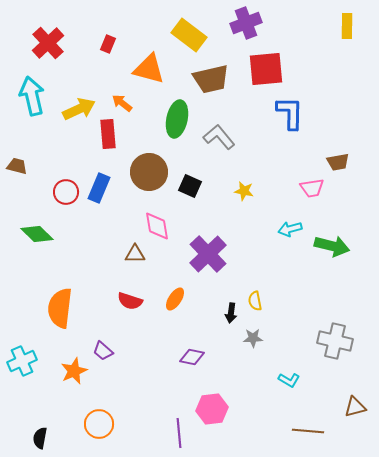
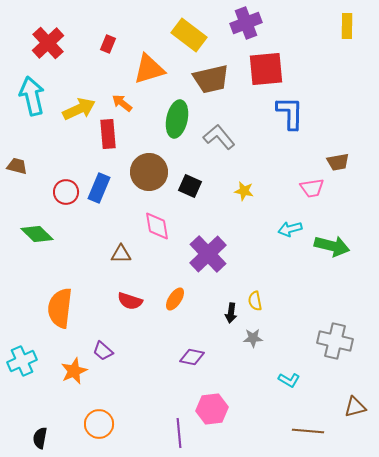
orange triangle at (149, 69): rotated 32 degrees counterclockwise
brown triangle at (135, 254): moved 14 px left
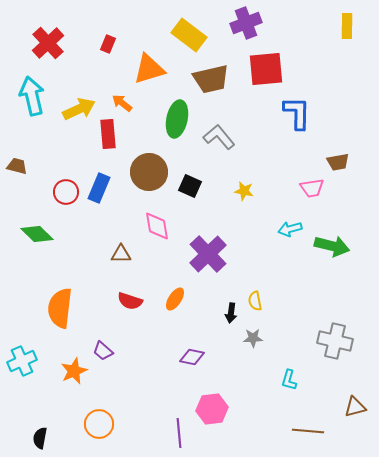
blue L-shape at (290, 113): moved 7 px right
cyan L-shape at (289, 380): rotated 75 degrees clockwise
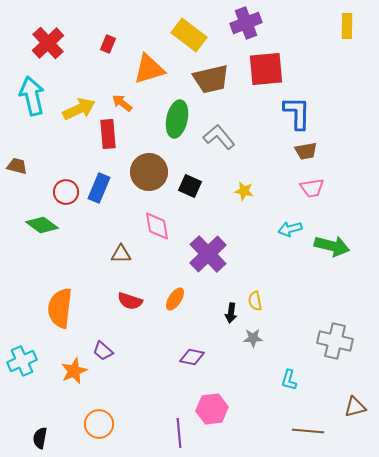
brown trapezoid at (338, 162): moved 32 px left, 11 px up
green diamond at (37, 234): moved 5 px right, 9 px up; rotated 8 degrees counterclockwise
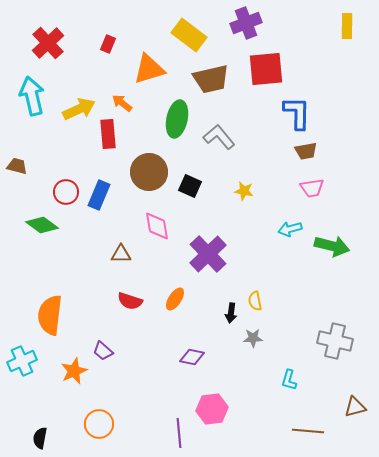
blue rectangle at (99, 188): moved 7 px down
orange semicircle at (60, 308): moved 10 px left, 7 px down
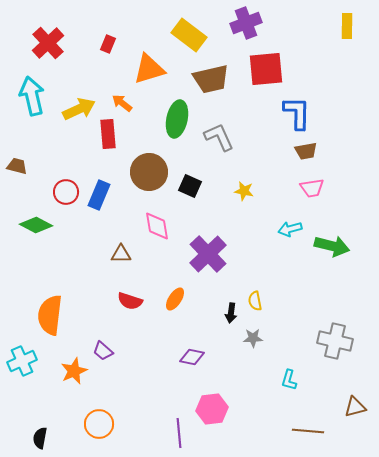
gray L-shape at (219, 137): rotated 16 degrees clockwise
green diamond at (42, 225): moved 6 px left; rotated 8 degrees counterclockwise
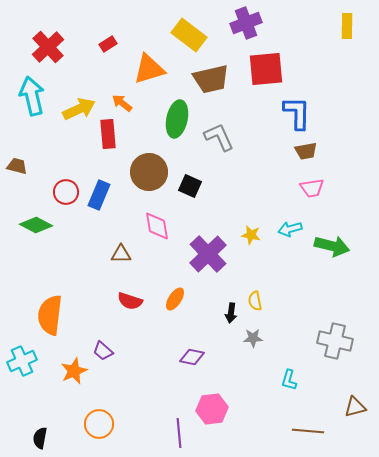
red cross at (48, 43): moved 4 px down
red rectangle at (108, 44): rotated 36 degrees clockwise
yellow star at (244, 191): moved 7 px right, 44 px down
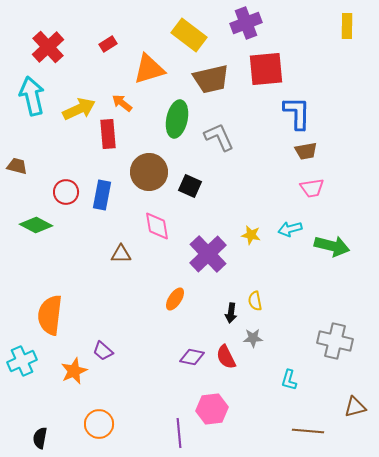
blue rectangle at (99, 195): moved 3 px right; rotated 12 degrees counterclockwise
red semicircle at (130, 301): moved 96 px right, 56 px down; rotated 45 degrees clockwise
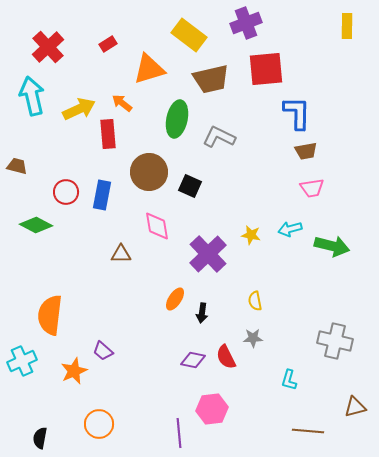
gray L-shape at (219, 137): rotated 40 degrees counterclockwise
black arrow at (231, 313): moved 29 px left
purple diamond at (192, 357): moved 1 px right, 3 px down
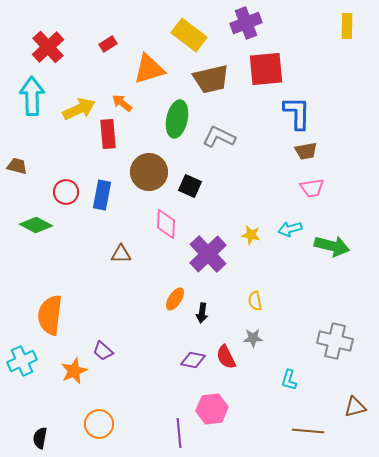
cyan arrow at (32, 96): rotated 12 degrees clockwise
pink diamond at (157, 226): moved 9 px right, 2 px up; rotated 12 degrees clockwise
